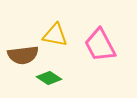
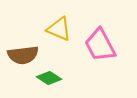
yellow triangle: moved 4 px right, 6 px up; rotated 12 degrees clockwise
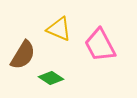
brown semicircle: rotated 52 degrees counterclockwise
green diamond: moved 2 px right
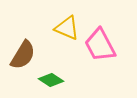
yellow triangle: moved 8 px right, 1 px up
green diamond: moved 2 px down
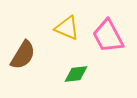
pink trapezoid: moved 8 px right, 9 px up
green diamond: moved 25 px right, 6 px up; rotated 40 degrees counterclockwise
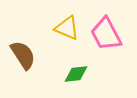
pink trapezoid: moved 2 px left, 2 px up
brown semicircle: rotated 64 degrees counterclockwise
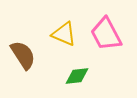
yellow triangle: moved 3 px left, 6 px down
green diamond: moved 1 px right, 2 px down
